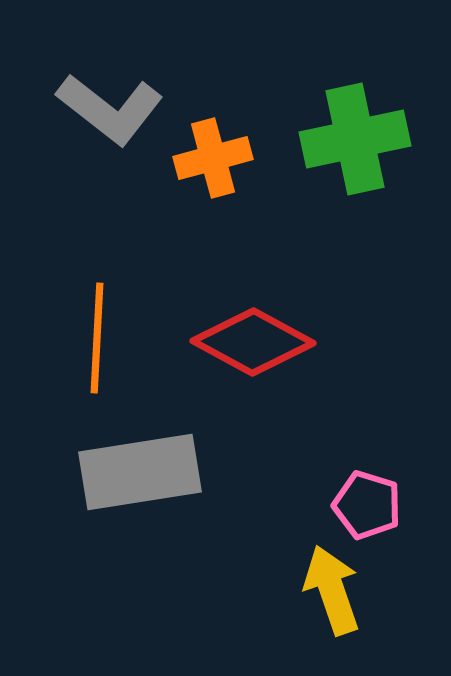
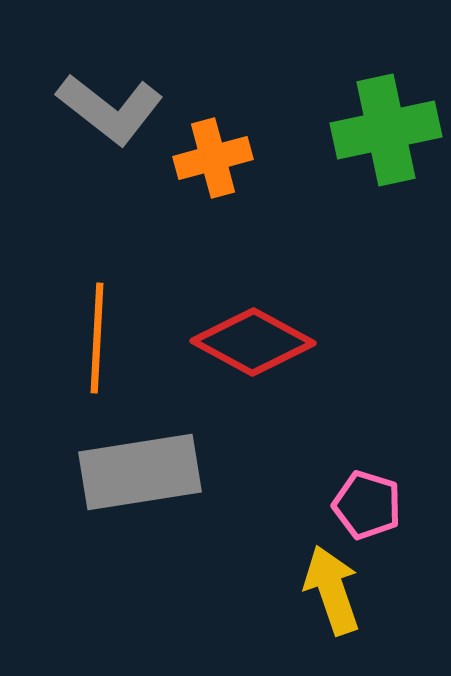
green cross: moved 31 px right, 9 px up
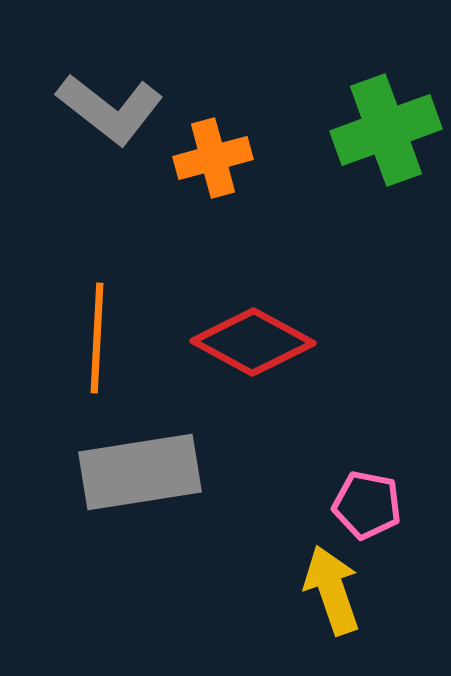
green cross: rotated 8 degrees counterclockwise
pink pentagon: rotated 6 degrees counterclockwise
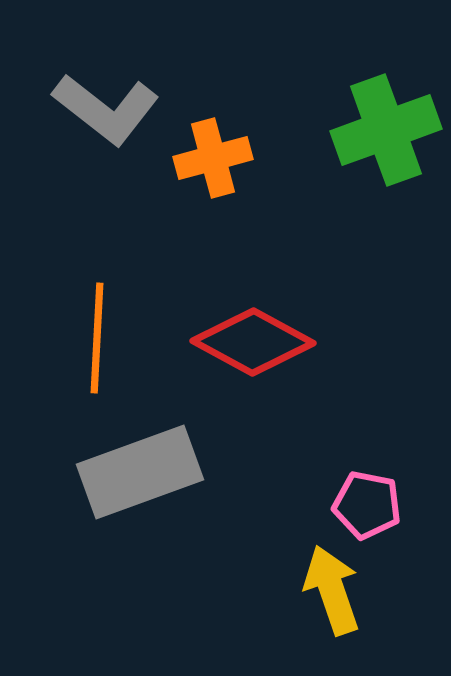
gray L-shape: moved 4 px left
gray rectangle: rotated 11 degrees counterclockwise
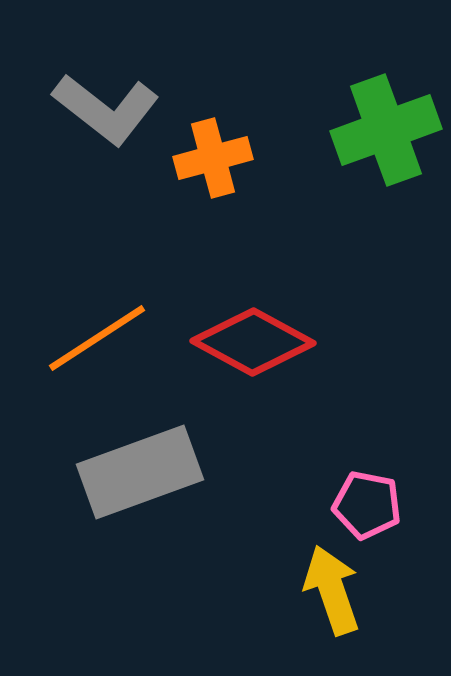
orange line: rotated 54 degrees clockwise
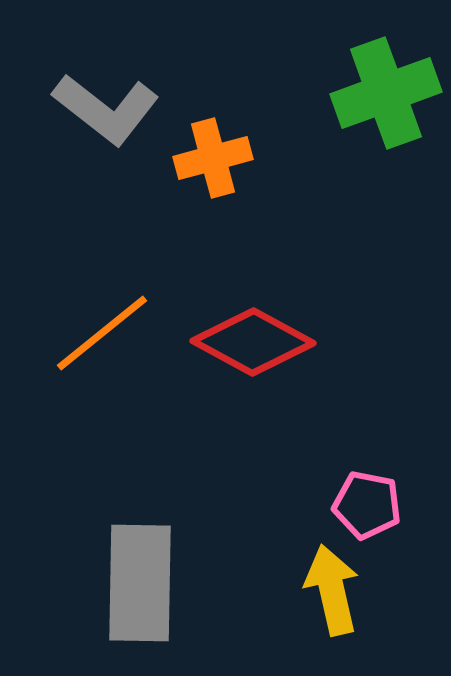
green cross: moved 37 px up
orange line: moved 5 px right, 5 px up; rotated 6 degrees counterclockwise
gray rectangle: moved 111 px down; rotated 69 degrees counterclockwise
yellow arrow: rotated 6 degrees clockwise
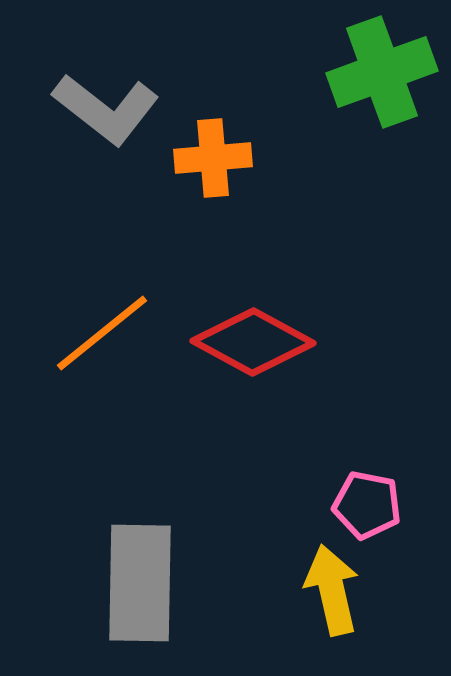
green cross: moved 4 px left, 21 px up
orange cross: rotated 10 degrees clockwise
